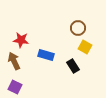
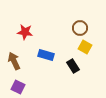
brown circle: moved 2 px right
red star: moved 4 px right, 8 px up
purple square: moved 3 px right
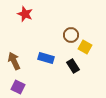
brown circle: moved 9 px left, 7 px down
red star: moved 18 px up; rotated 14 degrees clockwise
blue rectangle: moved 3 px down
